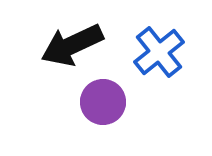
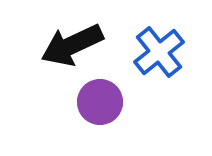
purple circle: moved 3 px left
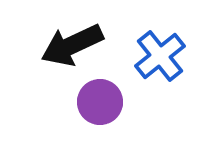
blue cross: moved 1 px right, 4 px down
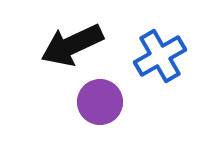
blue cross: rotated 9 degrees clockwise
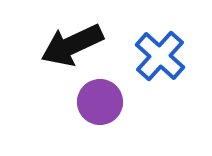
blue cross: rotated 18 degrees counterclockwise
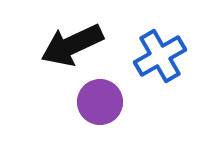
blue cross: rotated 18 degrees clockwise
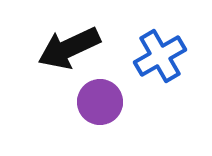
black arrow: moved 3 px left, 3 px down
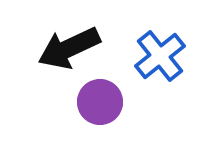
blue cross: rotated 9 degrees counterclockwise
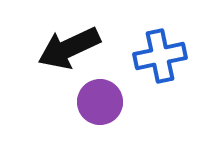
blue cross: rotated 27 degrees clockwise
